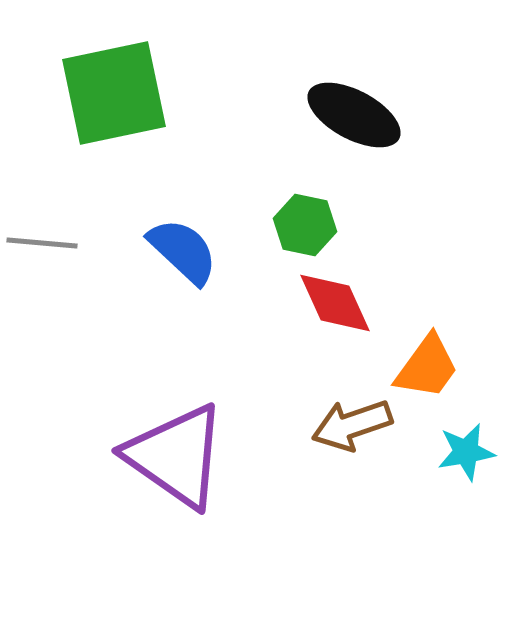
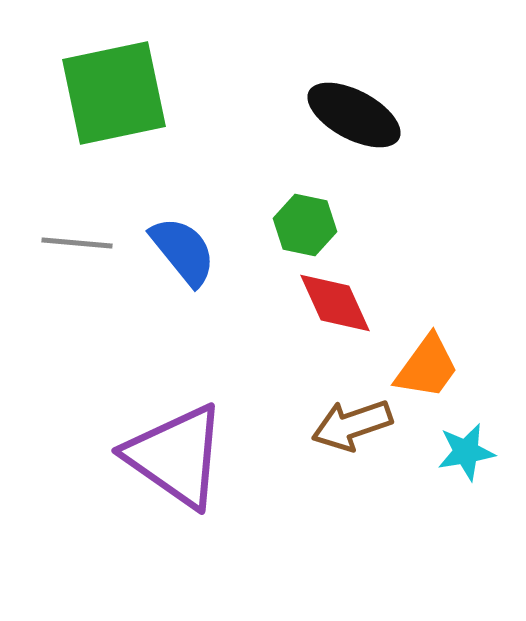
gray line: moved 35 px right
blue semicircle: rotated 8 degrees clockwise
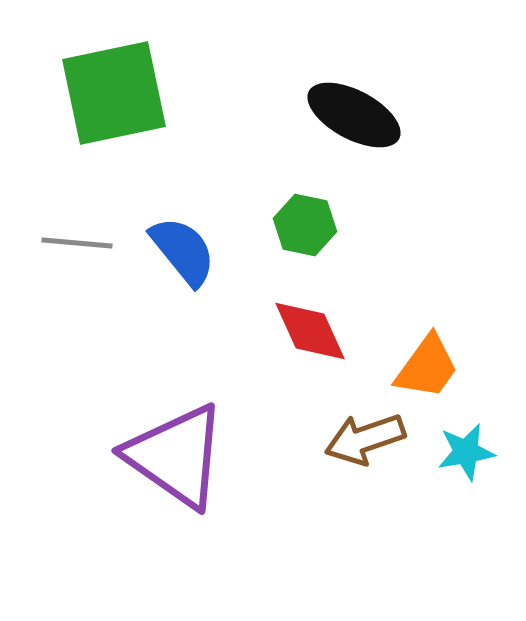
red diamond: moved 25 px left, 28 px down
brown arrow: moved 13 px right, 14 px down
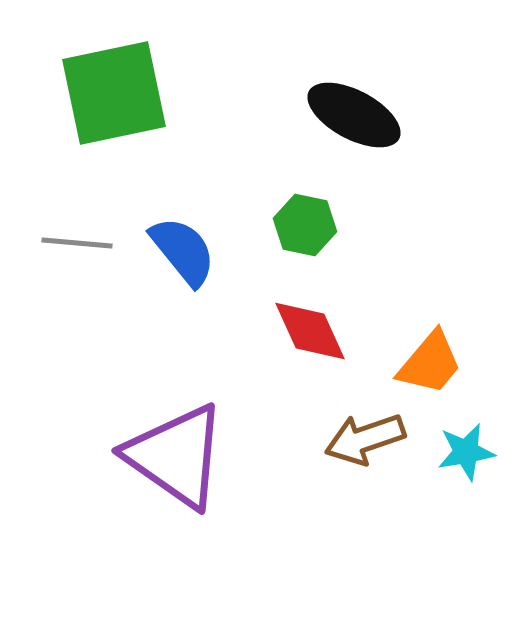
orange trapezoid: moved 3 px right, 4 px up; rotated 4 degrees clockwise
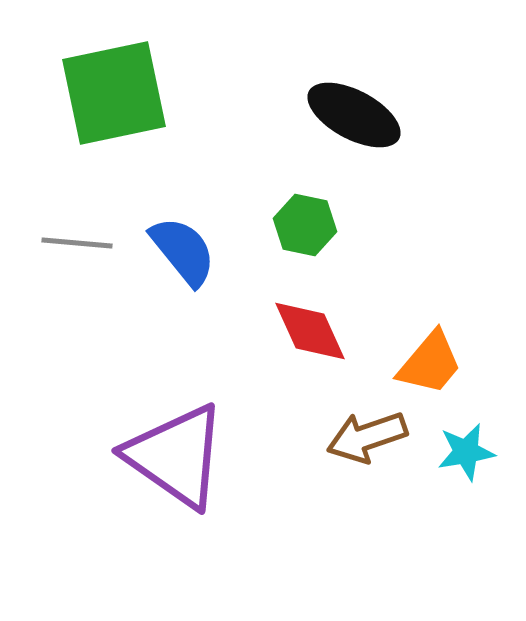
brown arrow: moved 2 px right, 2 px up
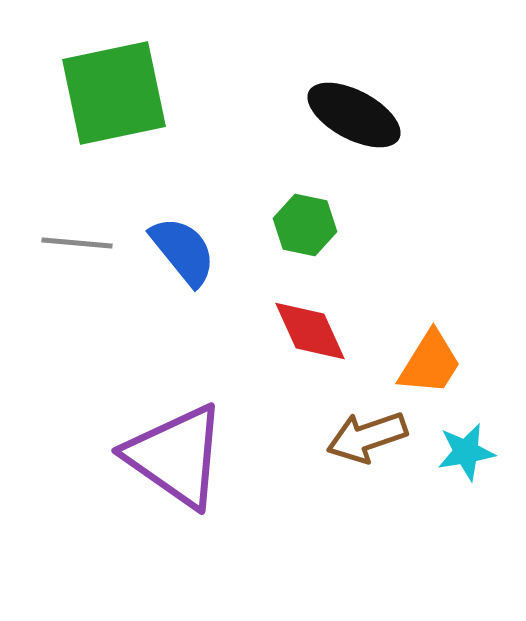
orange trapezoid: rotated 8 degrees counterclockwise
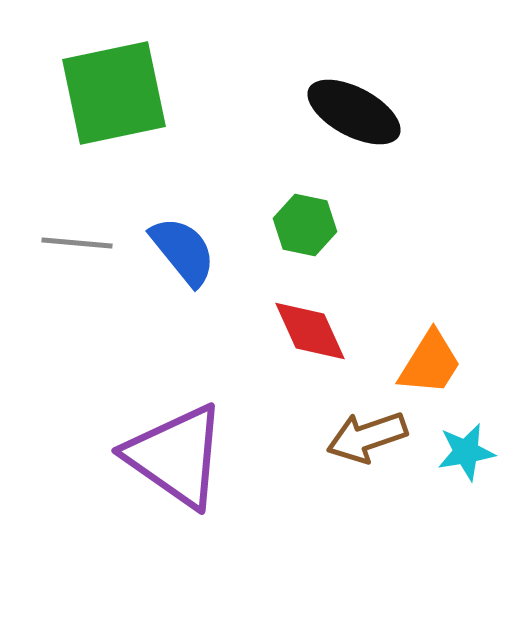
black ellipse: moved 3 px up
